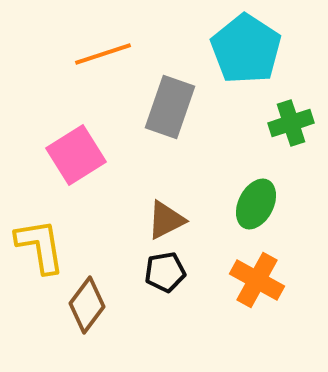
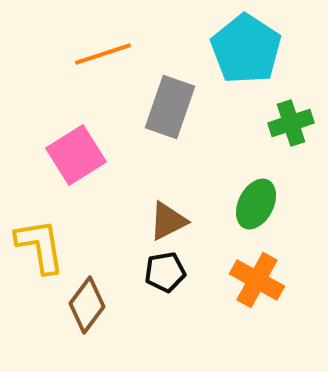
brown triangle: moved 2 px right, 1 px down
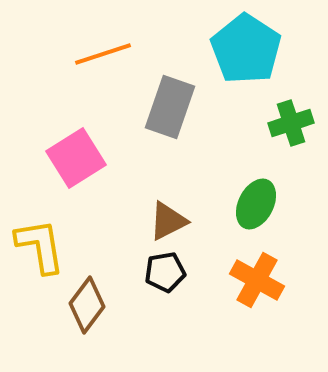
pink square: moved 3 px down
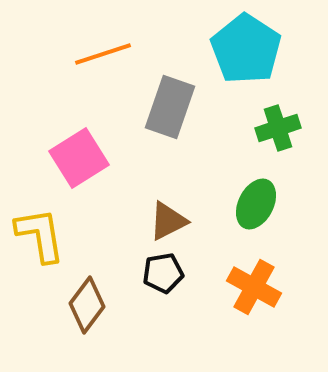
green cross: moved 13 px left, 5 px down
pink square: moved 3 px right
yellow L-shape: moved 11 px up
black pentagon: moved 2 px left, 1 px down
orange cross: moved 3 px left, 7 px down
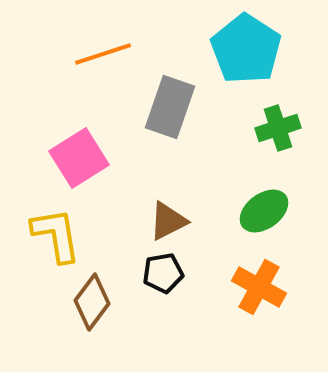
green ellipse: moved 8 px right, 7 px down; rotated 27 degrees clockwise
yellow L-shape: moved 16 px right
orange cross: moved 5 px right
brown diamond: moved 5 px right, 3 px up
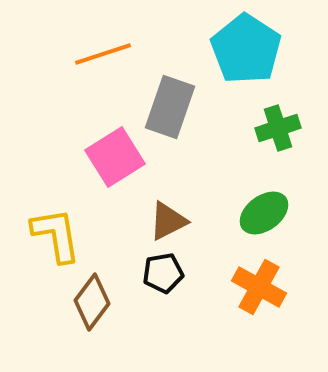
pink square: moved 36 px right, 1 px up
green ellipse: moved 2 px down
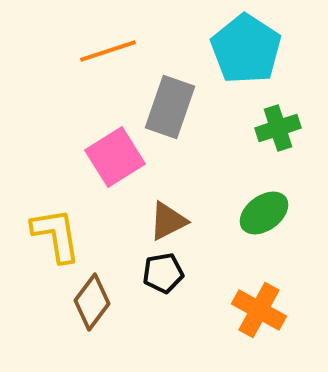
orange line: moved 5 px right, 3 px up
orange cross: moved 23 px down
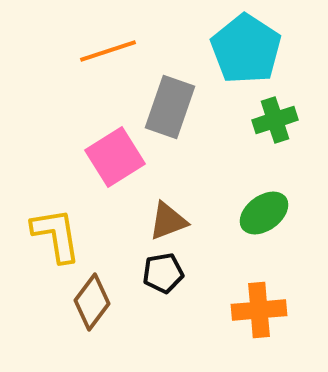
green cross: moved 3 px left, 8 px up
brown triangle: rotated 6 degrees clockwise
orange cross: rotated 34 degrees counterclockwise
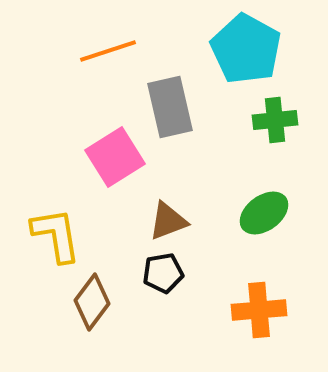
cyan pentagon: rotated 4 degrees counterclockwise
gray rectangle: rotated 32 degrees counterclockwise
green cross: rotated 12 degrees clockwise
